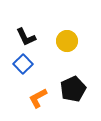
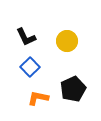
blue square: moved 7 px right, 3 px down
orange L-shape: rotated 40 degrees clockwise
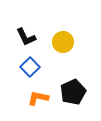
yellow circle: moved 4 px left, 1 px down
black pentagon: moved 3 px down
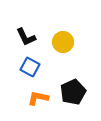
blue square: rotated 18 degrees counterclockwise
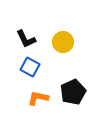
black L-shape: moved 2 px down
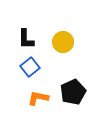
black L-shape: rotated 25 degrees clockwise
blue square: rotated 24 degrees clockwise
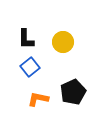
orange L-shape: moved 1 px down
